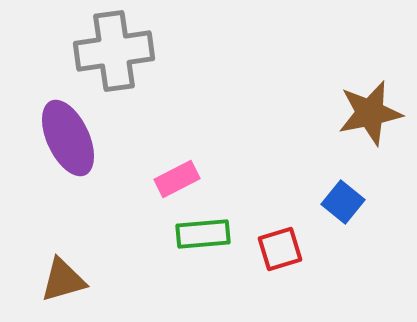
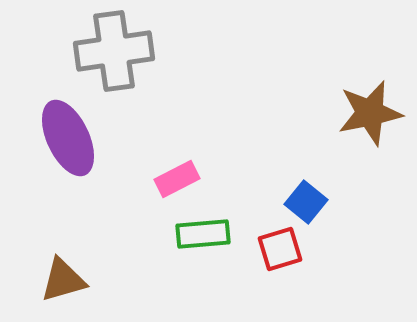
blue square: moved 37 px left
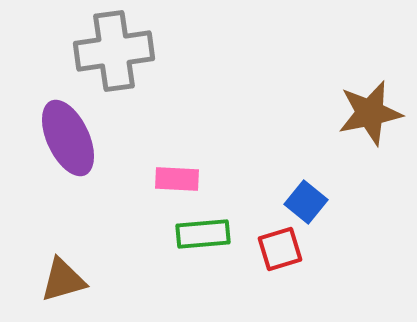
pink rectangle: rotated 30 degrees clockwise
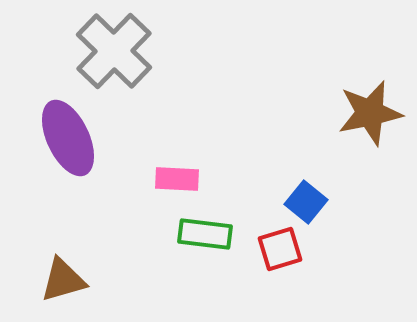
gray cross: rotated 38 degrees counterclockwise
green rectangle: moved 2 px right; rotated 12 degrees clockwise
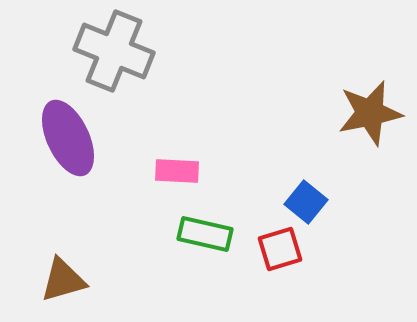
gray cross: rotated 22 degrees counterclockwise
pink rectangle: moved 8 px up
green rectangle: rotated 6 degrees clockwise
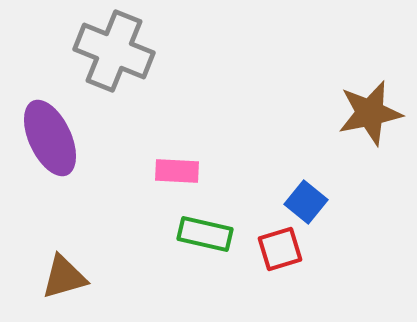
purple ellipse: moved 18 px left
brown triangle: moved 1 px right, 3 px up
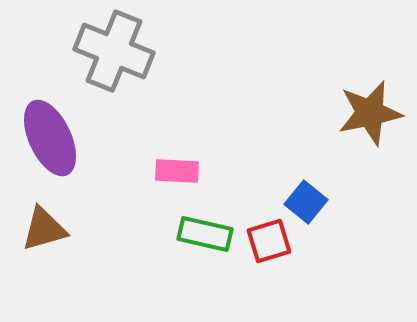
red square: moved 11 px left, 8 px up
brown triangle: moved 20 px left, 48 px up
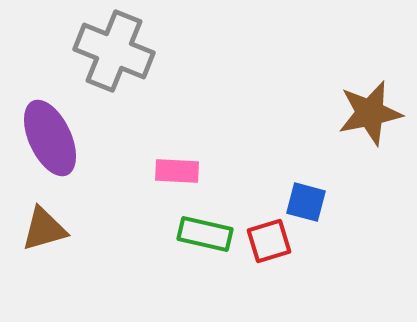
blue square: rotated 24 degrees counterclockwise
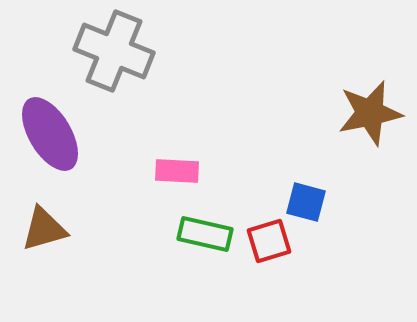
purple ellipse: moved 4 px up; rotated 6 degrees counterclockwise
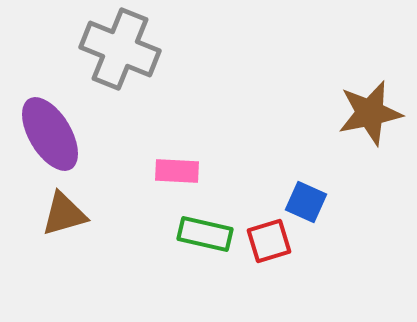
gray cross: moved 6 px right, 2 px up
blue square: rotated 9 degrees clockwise
brown triangle: moved 20 px right, 15 px up
